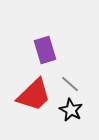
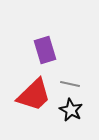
gray line: rotated 30 degrees counterclockwise
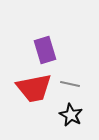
red trapezoid: moved 7 px up; rotated 33 degrees clockwise
black star: moved 5 px down
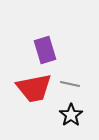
black star: rotated 10 degrees clockwise
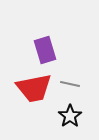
black star: moved 1 px left, 1 px down
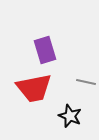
gray line: moved 16 px right, 2 px up
black star: rotated 15 degrees counterclockwise
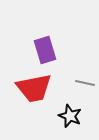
gray line: moved 1 px left, 1 px down
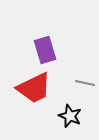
red trapezoid: rotated 15 degrees counterclockwise
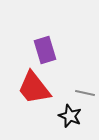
gray line: moved 10 px down
red trapezoid: rotated 78 degrees clockwise
